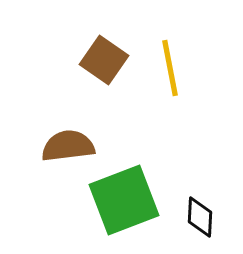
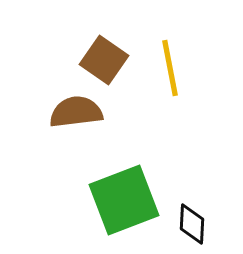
brown semicircle: moved 8 px right, 34 px up
black diamond: moved 8 px left, 7 px down
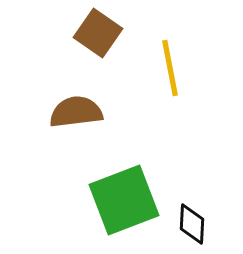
brown square: moved 6 px left, 27 px up
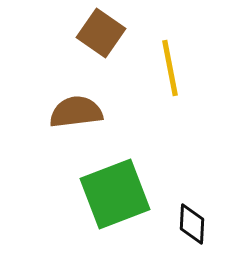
brown square: moved 3 px right
green square: moved 9 px left, 6 px up
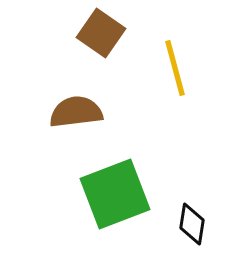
yellow line: moved 5 px right; rotated 4 degrees counterclockwise
black diamond: rotated 6 degrees clockwise
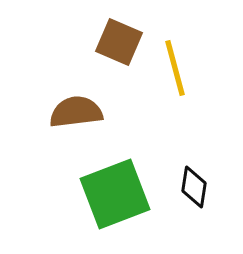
brown square: moved 18 px right, 9 px down; rotated 12 degrees counterclockwise
black diamond: moved 2 px right, 37 px up
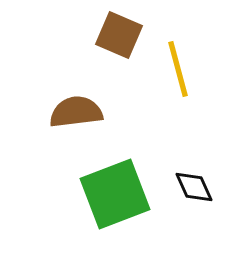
brown square: moved 7 px up
yellow line: moved 3 px right, 1 px down
black diamond: rotated 33 degrees counterclockwise
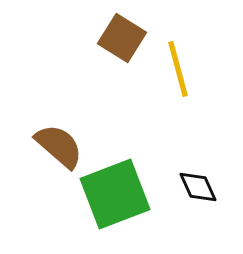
brown square: moved 3 px right, 3 px down; rotated 9 degrees clockwise
brown semicircle: moved 17 px left, 34 px down; rotated 48 degrees clockwise
black diamond: moved 4 px right
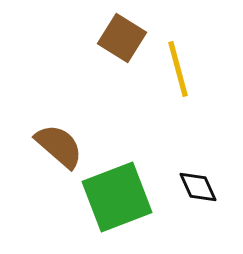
green square: moved 2 px right, 3 px down
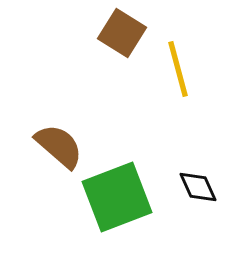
brown square: moved 5 px up
